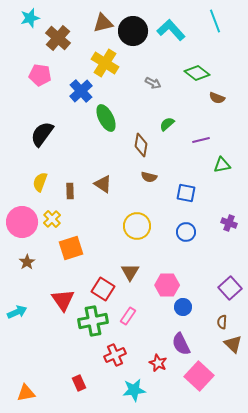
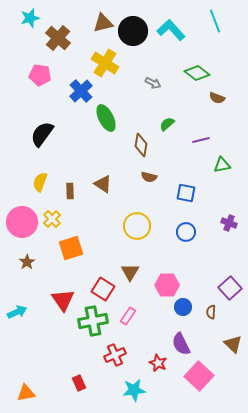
brown semicircle at (222, 322): moved 11 px left, 10 px up
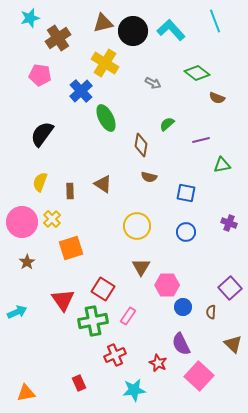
brown cross at (58, 38): rotated 15 degrees clockwise
brown triangle at (130, 272): moved 11 px right, 5 px up
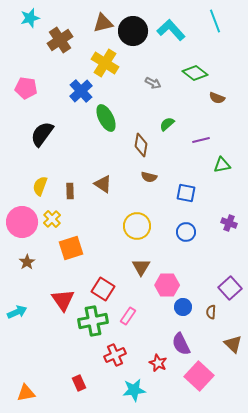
brown cross at (58, 38): moved 2 px right, 2 px down
green diamond at (197, 73): moved 2 px left
pink pentagon at (40, 75): moved 14 px left, 13 px down
yellow semicircle at (40, 182): moved 4 px down
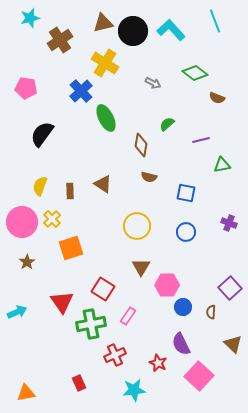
red triangle at (63, 300): moved 1 px left, 2 px down
green cross at (93, 321): moved 2 px left, 3 px down
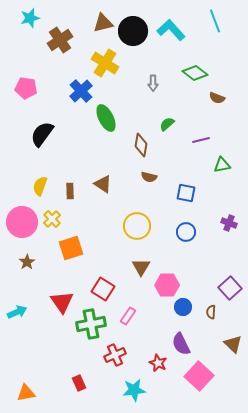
gray arrow at (153, 83): rotated 63 degrees clockwise
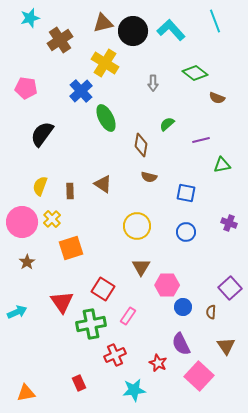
brown triangle at (233, 344): moved 7 px left, 2 px down; rotated 12 degrees clockwise
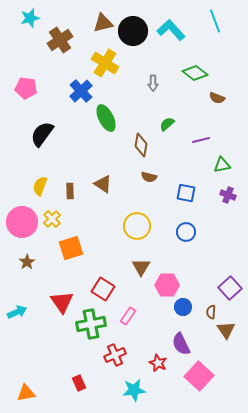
purple cross at (229, 223): moved 1 px left, 28 px up
brown triangle at (226, 346): moved 16 px up
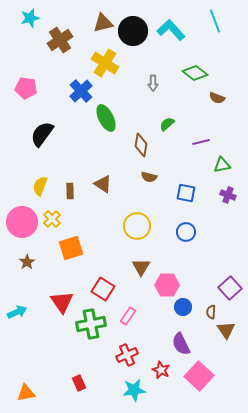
purple line at (201, 140): moved 2 px down
red cross at (115, 355): moved 12 px right
red star at (158, 363): moved 3 px right, 7 px down
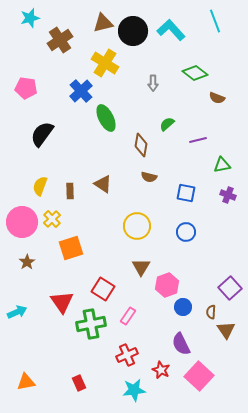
purple line at (201, 142): moved 3 px left, 2 px up
pink hexagon at (167, 285): rotated 20 degrees counterclockwise
orange triangle at (26, 393): moved 11 px up
